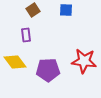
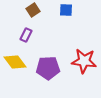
purple rectangle: rotated 32 degrees clockwise
purple pentagon: moved 2 px up
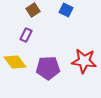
blue square: rotated 24 degrees clockwise
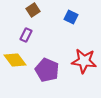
blue square: moved 5 px right, 7 px down
yellow diamond: moved 2 px up
purple pentagon: moved 1 px left, 2 px down; rotated 25 degrees clockwise
